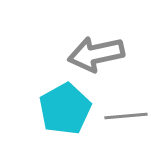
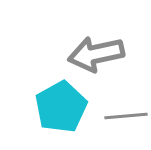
cyan pentagon: moved 4 px left, 2 px up
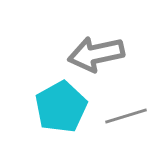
gray line: rotated 12 degrees counterclockwise
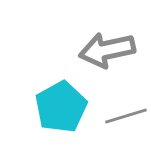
gray arrow: moved 11 px right, 4 px up
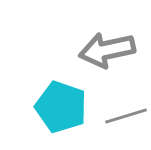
cyan pentagon: rotated 24 degrees counterclockwise
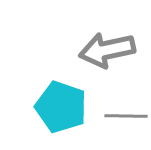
gray line: rotated 18 degrees clockwise
